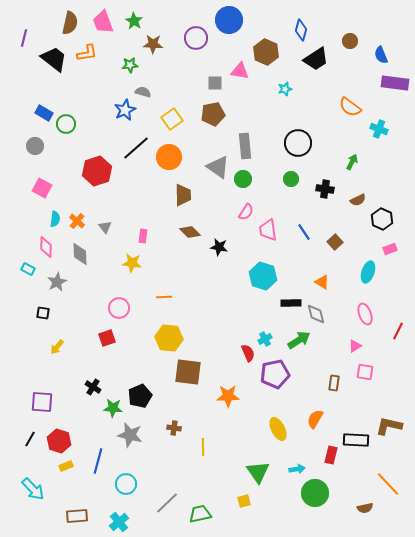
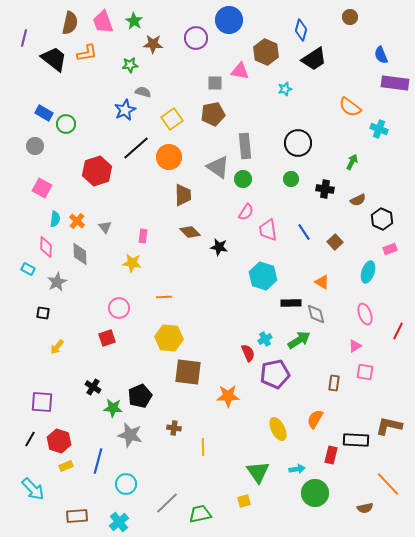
brown circle at (350, 41): moved 24 px up
black trapezoid at (316, 59): moved 2 px left
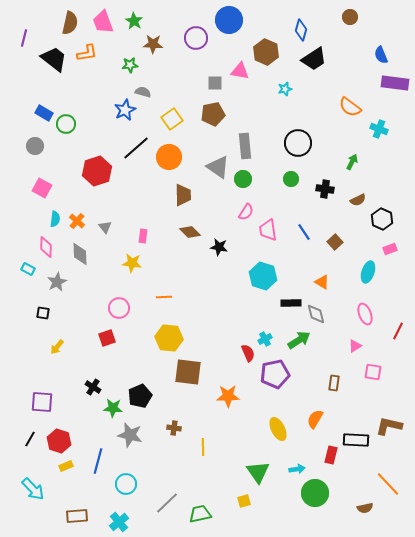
pink square at (365, 372): moved 8 px right
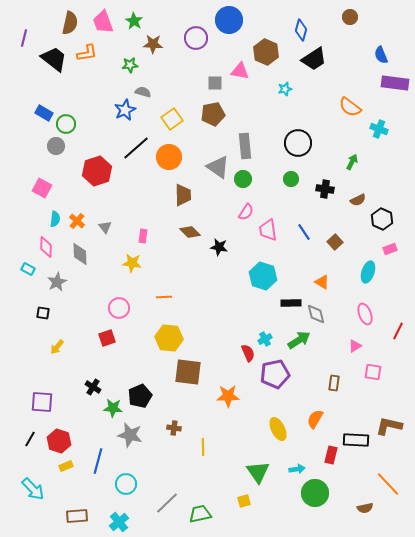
gray circle at (35, 146): moved 21 px right
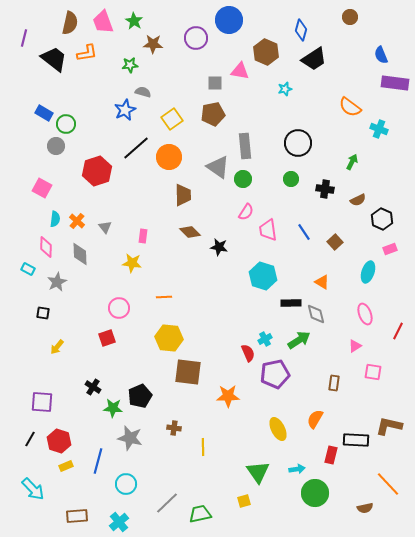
gray star at (130, 435): moved 3 px down
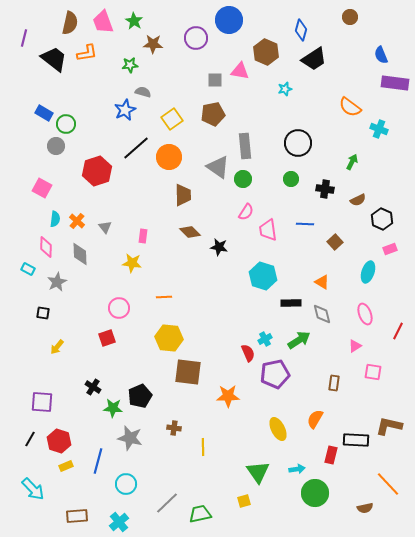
gray square at (215, 83): moved 3 px up
blue line at (304, 232): moved 1 px right, 8 px up; rotated 54 degrees counterclockwise
gray diamond at (316, 314): moved 6 px right
